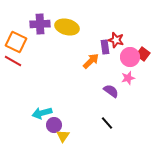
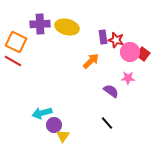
purple rectangle: moved 2 px left, 10 px up
pink circle: moved 5 px up
pink star: rotated 16 degrees clockwise
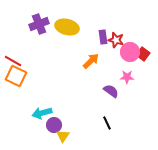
purple cross: moved 1 px left; rotated 18 degrees counterclockwise
orange square: moved 34 px down
pink star: moved 1 px left, 1 px up
black line: rotated 16 degrees clockwise
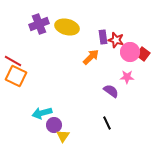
orange arrow: moved 4 px up
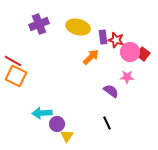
yellow ellipse: moved 11 px right
cyan arrow: rotated 12 degrees clockwise
purple circle: moved 3 px right, 1 px up
yellow triangle: moved 4 px right
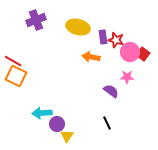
purple cross: moved 3 px left, 4 px up
orange arrow: rotated 126 degrees counterclockwise
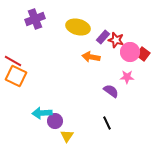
purple cross: moved 1 px left, 1 px up
purple rectangle: rotated 48 degrees clockwise
purple circle: moved 2 px left, 3 px up
